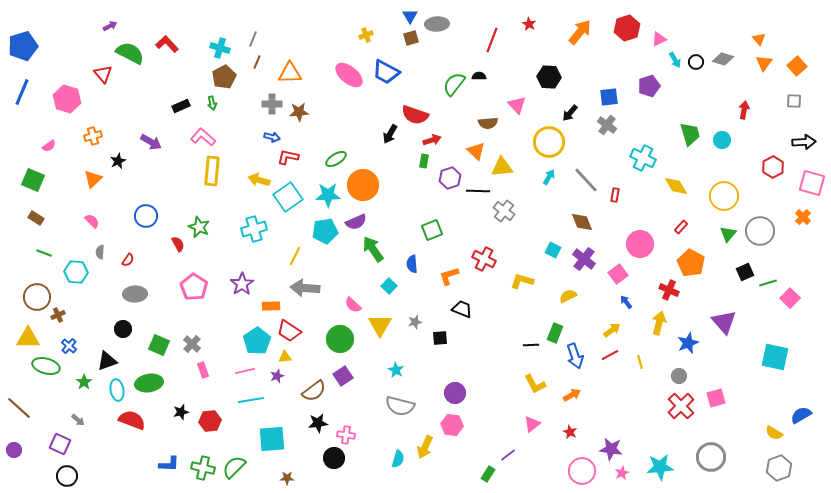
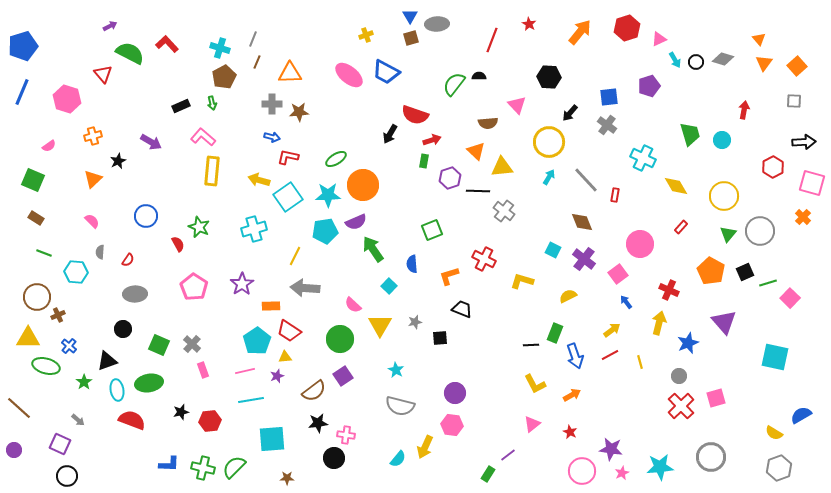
orange pentagon at (691, 263): moved 20 px right, 8 px down
cyan semicircle at (398, 459): rotated 24 degrees clockwise
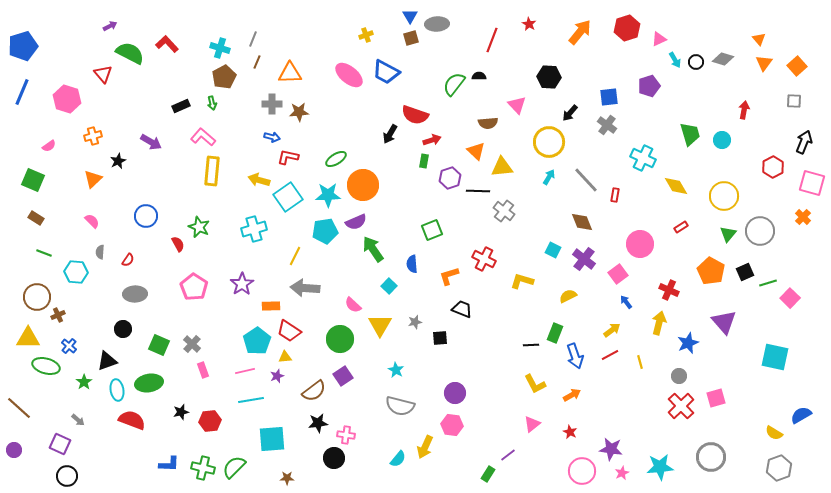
black arrow at (804, 142): rotated 65 degrees counterclockwise
red rectangle at (681, 227): rotated 16 degrees clockwise
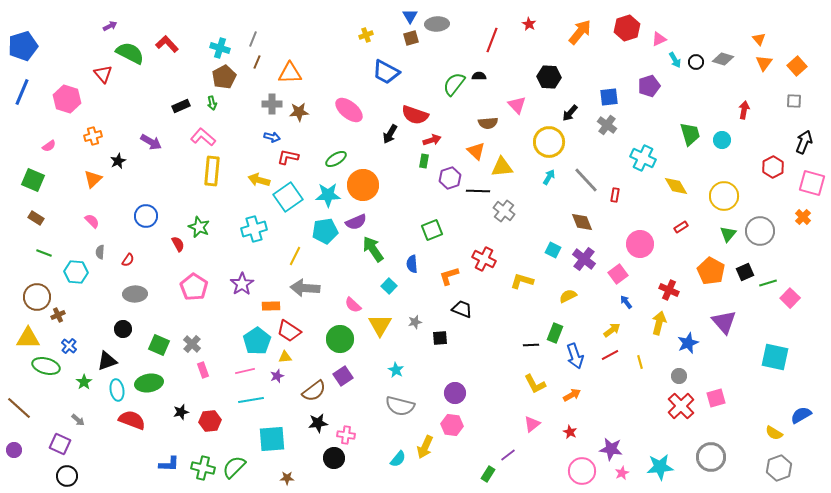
pink ellipse at (349, 75): moved 35 px down
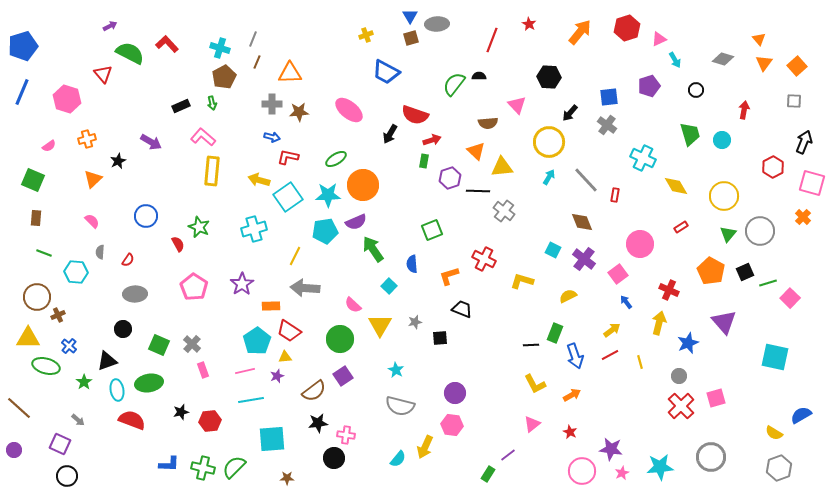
black circle at (696, 62): moved 28 px down
orange cross at (93, 136): moved 6 px left, 3 px down
brown rectangle at (36, 218): rotated 63 degrees clockwise
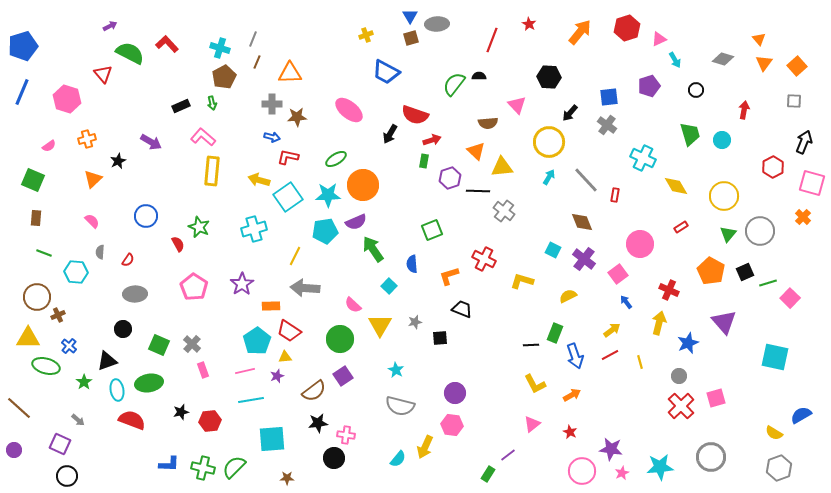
brown star at (299, 112): moved 2 px left, 5 px down
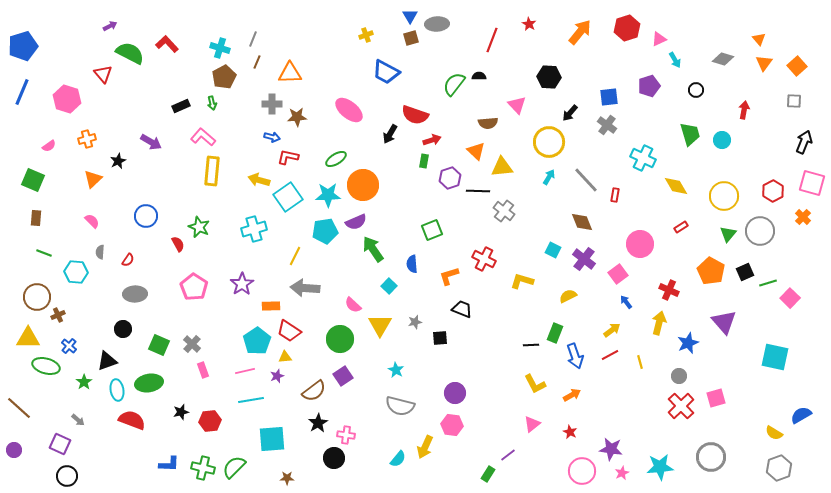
red hexagon at (773, 167): moved 24 px down
black star at (318, 423): rotated 24 degrees counterclockwise
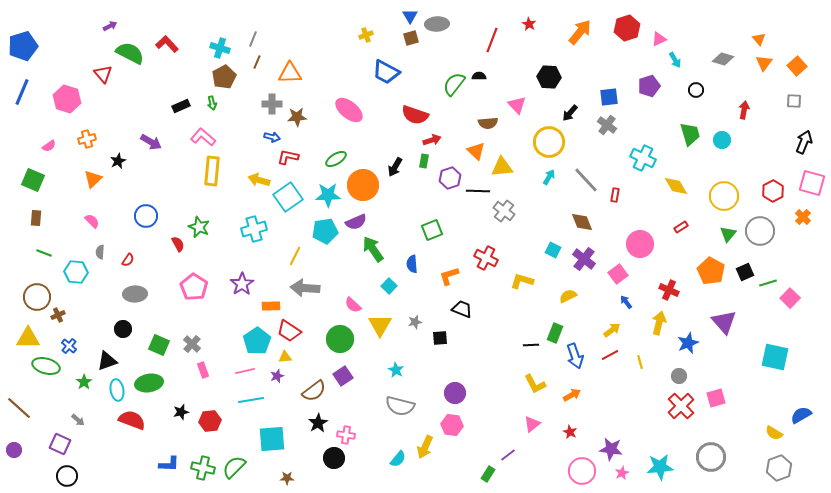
black arrow at (390, 134): moved 5 px right, 33 px down
red cross at (484, 259): moved 2 px right, 1 px up
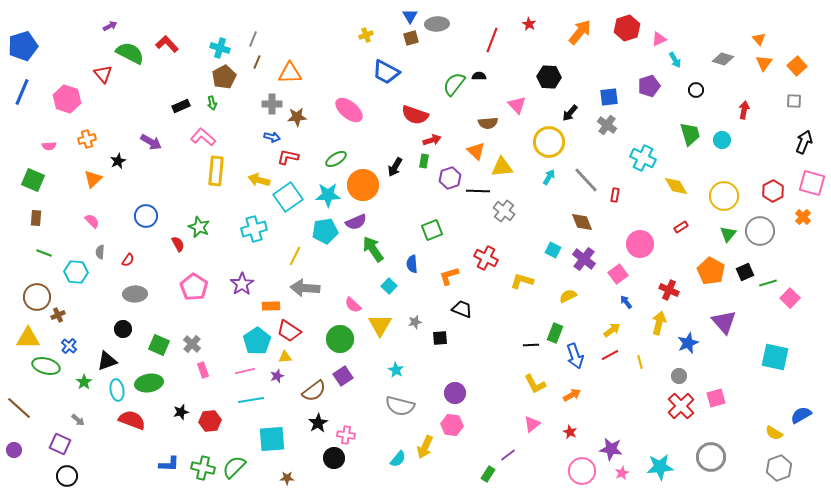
pink semicircle at (49, 146): rotated 32 degrees clockwise
yellow rectangle at (212, 171): moved 4 px right
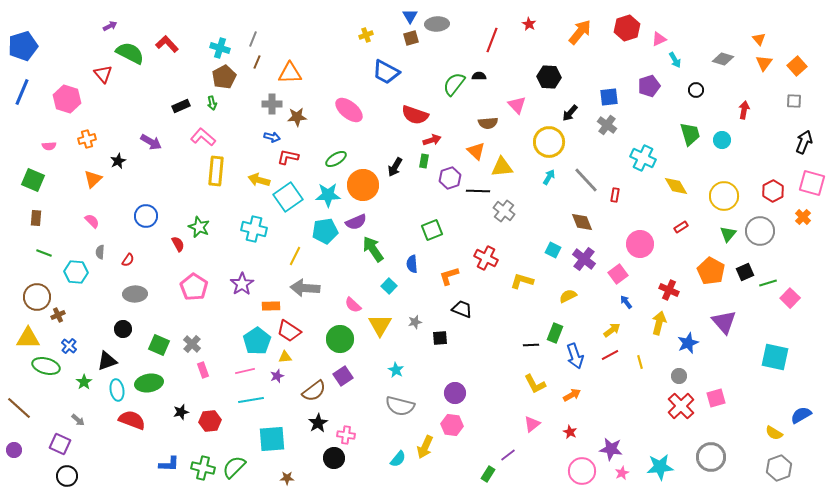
cyan cross at (254, 229): rotated 30 degrees clockwise
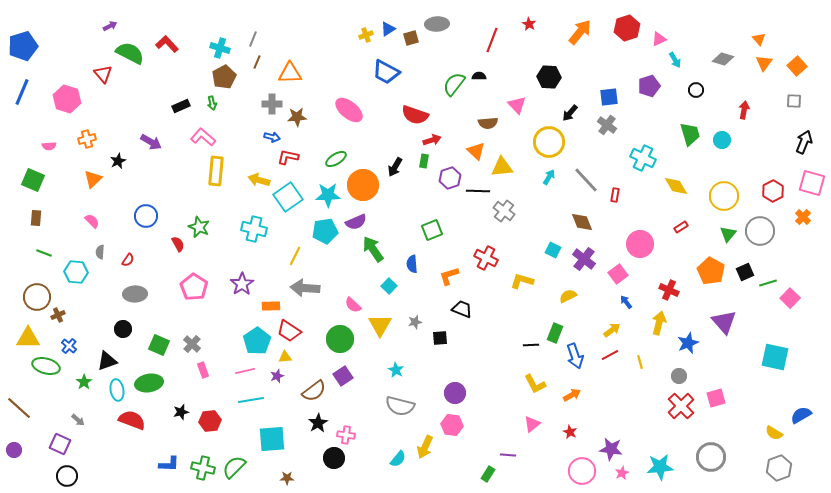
blue triangle at (410, 16): moved 22 px left, 13 px down; rotated 28 degrees clockwise
purple line at (508, 455): rotated 42 degrees clockwise
